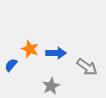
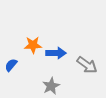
orange star: moved 3 px right, 4 px up; rotated 24 degrees counterclockwise
gray arrow: moved 2 px up
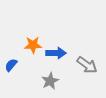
gray star: moved 1 px left, 5 px up
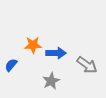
gray star: moved 1 px right
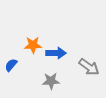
gray arrow: moved 2 px right, 2 px down
gray star: rotated 24 degrees clockwise
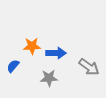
orange star: moved 1 px left, 1 px down
blue semicircle: moved 2 px right, 1 px down
gray star: moved 2 px left, 3 px up
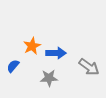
orange star: rotated 24 degrees counterclockwise
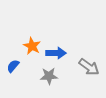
orange star: rotated 18 degrees counterclockwise
gray star: moved 2 px up
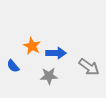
blue semicircle: rotated 80 degrees counterclockwise
